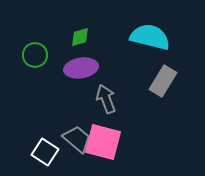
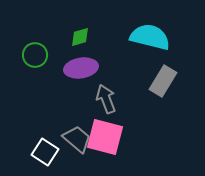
pink square: moved 2 px right, 5 px up
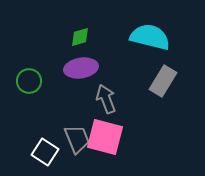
green circle: moved 6 px left, 26 px down
gray trapezoid: rotated 28 degrees clockwise
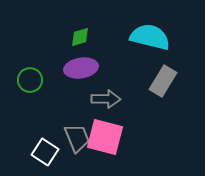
green circle: moved 1 px right, 1 px up
gray arrow: rotated 112 degrees clockwise
gray trapezoid: moved 1 px up
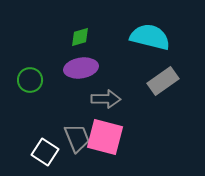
gray rectangle: rotated 24 degrees clockwise
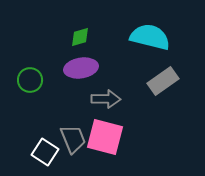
gray trapezoid: moved 4 px left, 1 px down
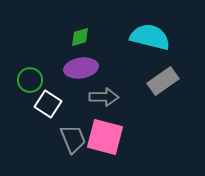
gray arrow: moved 2 px left, 2 px up
white square: moved 3 px right, 48 px up
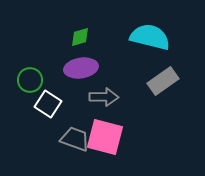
gray trapezoid: moved 2 px right; rotated 48 degrees counterclockwise
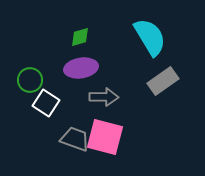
cyan semicircle: rotated 45 degrees clockwise
white square: moved 2 px left, 1 px up
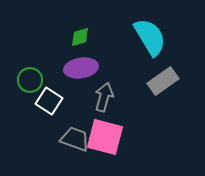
gray arrow: rotated 76 degrees counterclockwise
white square: moved 3 px right, 2 px up
